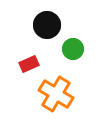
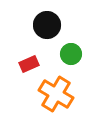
green circle: moved 2 px left, 5 px down
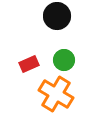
black circle: moved 10 px right, 9 px up
green circle: moved 7 px left, 6 px down
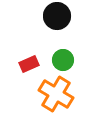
green circle: moved 1 px left
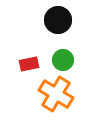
black circle: moved 1 px right, 4 px down
red rectangle: rotated 12 degrees clockwise
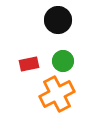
green circle: moved 1 px down
orange cross: moved 1 px right; rotated 32 degrees clockwise
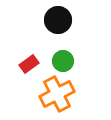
red rectangle: rotated 24 degrees counterclockwise
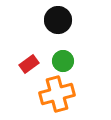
orange cross: rotated 12 degrees clockwise
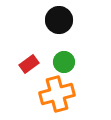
black circle: moved 1 px right
green circle: moved 1 px right, 1 px down
